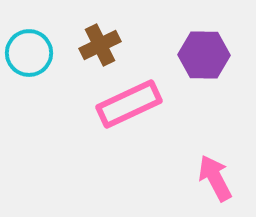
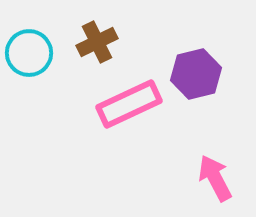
brown cross: moved 3 px left, 3 px up
purple hexagon: moved 8 px left, 19 px down; rotated 15 degrees counterclockwise
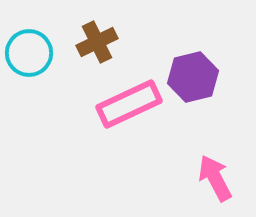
purple hexagon: moved 3 px left, 3 px down
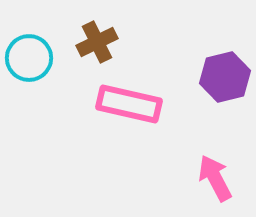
cyan circle: moved 5 px down
purple hexagon: moved 32 px right
pink rectangle: rotated 38 degrees clockwise
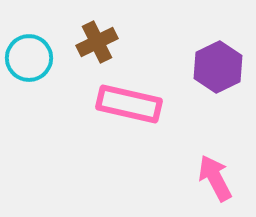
purple hexagon: moved 7 px left, 10 px up; rotated 12 degrees counterclockwise
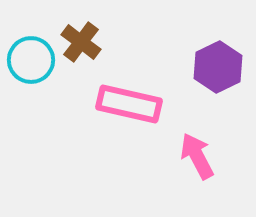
brown cross: moved 16 px left; rotated 27 degrees counterclockwise
cyan circle: moved 2 px right, 2 px down
pink arrow: moved 18 px left, 22 px up
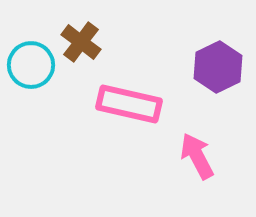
cyan circle: moved 5 px down
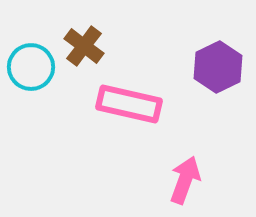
brown cross: moved 3 px right, 4 px down
cyan circle: moved 2 px down
pink arrow: moved 12 px left, 24 px down; rotated 48 degrees clockwise
